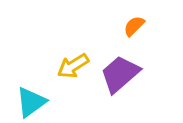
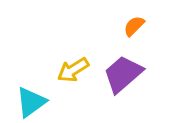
yellow arrow: moved 4 px down
purple trapezoid: moved 3 px right
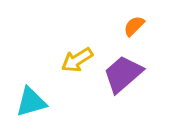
yellow arrow: moved 4 px right, 10 px up
cyan triangle: rotated 20 degrees clockwise
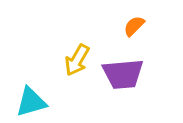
yellow arrow: rotated 28 degrees counterclockwise
purple trapezoid: rotated 144 degrees counterclockwise
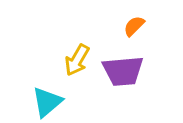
purple trapezoid: moved 3 px up
cyan triangle: moved 16 px right; rotated 24 degrees counterclockwise
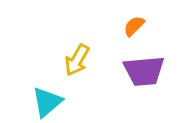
purple trapezoid: moved 21 px right
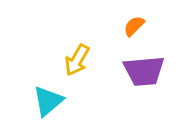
cyan triangle: moved 1 px right, 1 px up
